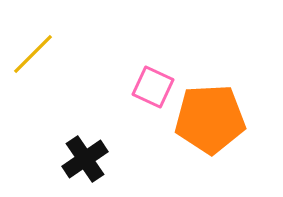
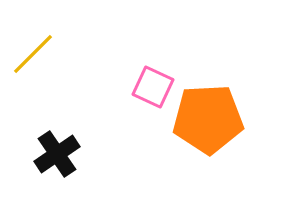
orange pentagon: moved 2 px left
black cross: moved 28 px left, 5 px up
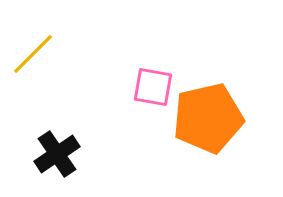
pink square: rotated 15 degrees counterclockwise
orange pentagon: moved 1 px up; rotated 10 degrees counterclockwise
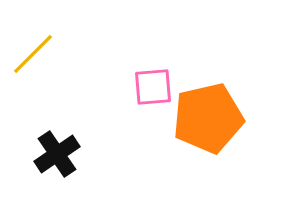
pink square: rotated 15 degrees counterclockwise
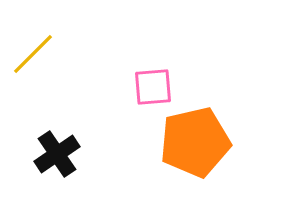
orange pentagon: moved 13 px left, 24 px down
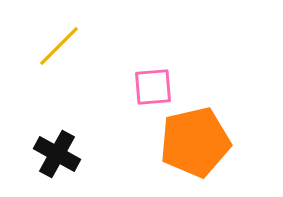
yellow line: moved 26 px right, 8 px up
black cross: rotated 27 degrees counterclockwise
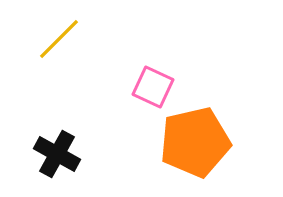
yellow line: moved 7 px up
pink square: rotated 30 degrees clockwise
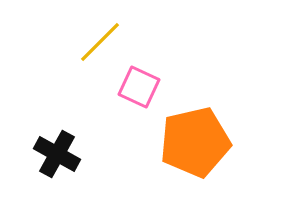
yellow line: moved 41 px right, 3 px down
pink square: moved 14 px left
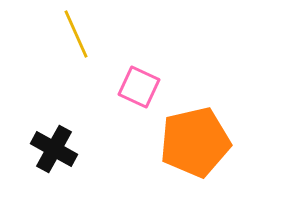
yellow line: moved 24 px left, 8 px up; rotated 69 degrees counterclockwise
black cross: moved 3 px left, 5 px up
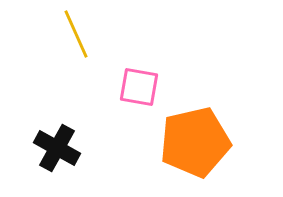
pink square: rotated 15 degrees counterclockwise
black cross: moved 3 px right, 1 px up
